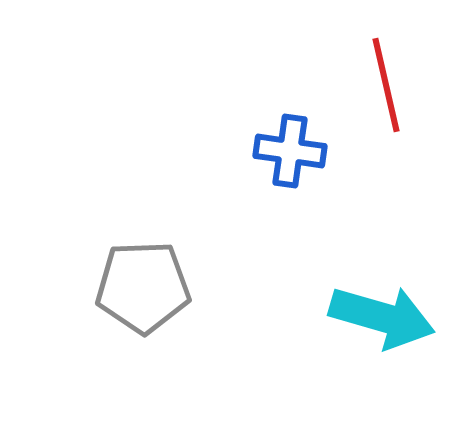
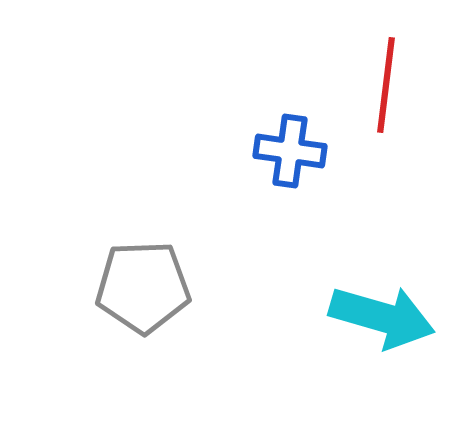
red line: rotated 20 degrees clockwise
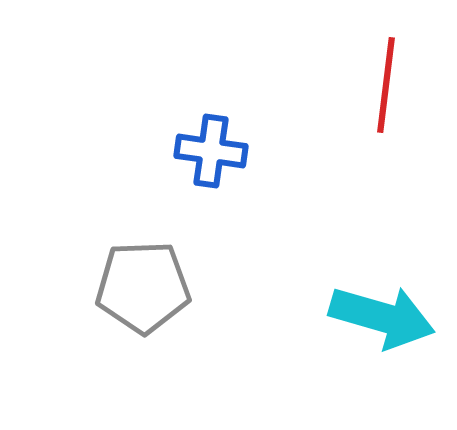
blue cross: moved 79 px left
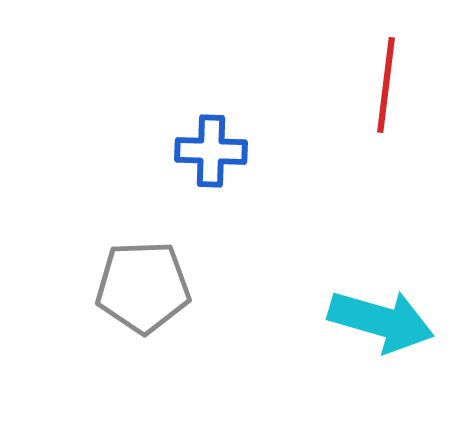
blue cross: rotated 6 degrees counterclockwise
cyan arrow: moved 1 px left, 4 px down
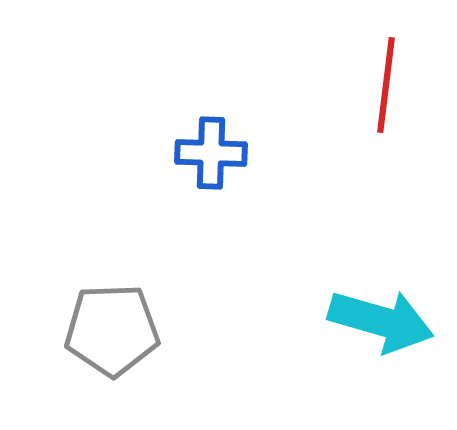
blue cross: moved 2 px down
gray pentagon: moved 31 px left, 43 px down
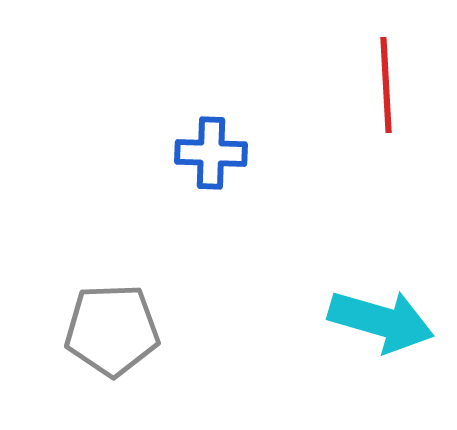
red line: rotated 10 degrees counterclockwise
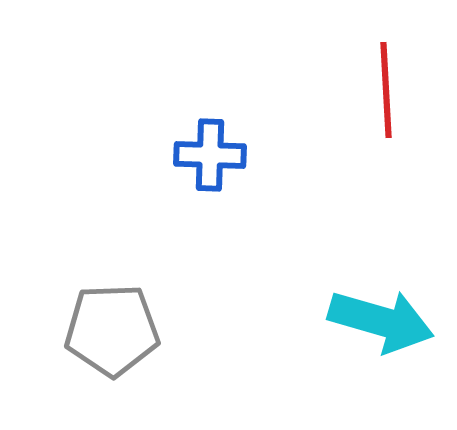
red line: moved 5 px down
blue cross: moved 1 px left, 2 px down
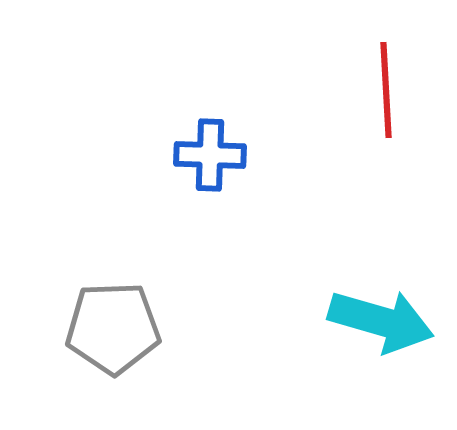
gray pentagon: moved 1 px right, 2 px up
